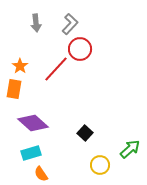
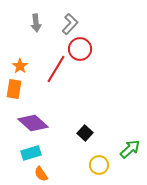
red line: rotated 12 degrees counterclockwise
yellow circle: moved 1 px left
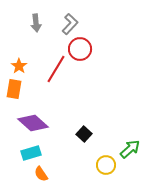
orange star: moved 1 px left
black square: moved 1 px left, 1 px down
yellow circle: moved 7 px right
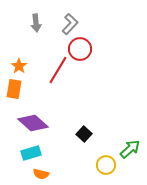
red line: moved 2 px right, 1 px down
orange semicircle: rotated 42 degrees counterclockwise
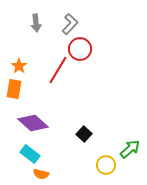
cyan rectangle: moved 1 px left, 1 px down; rotated 54 degrees clockwise
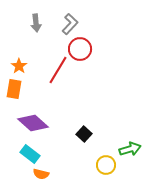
green arrow: rotated 25 degrees clockwise
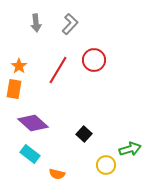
red circle: moved 14 px right, 11 px down
orange semicircle: moved 16 px right
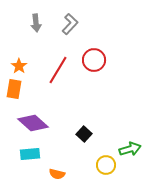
cyan rectangle: rotated 42 degrees counterclockwise
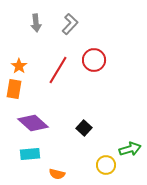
black square: moved 6 px up
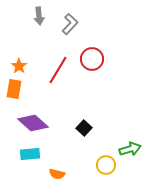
gray arrow: moved 3 px right, 7 px up
red circle: moved 2 px left, 1 px up
